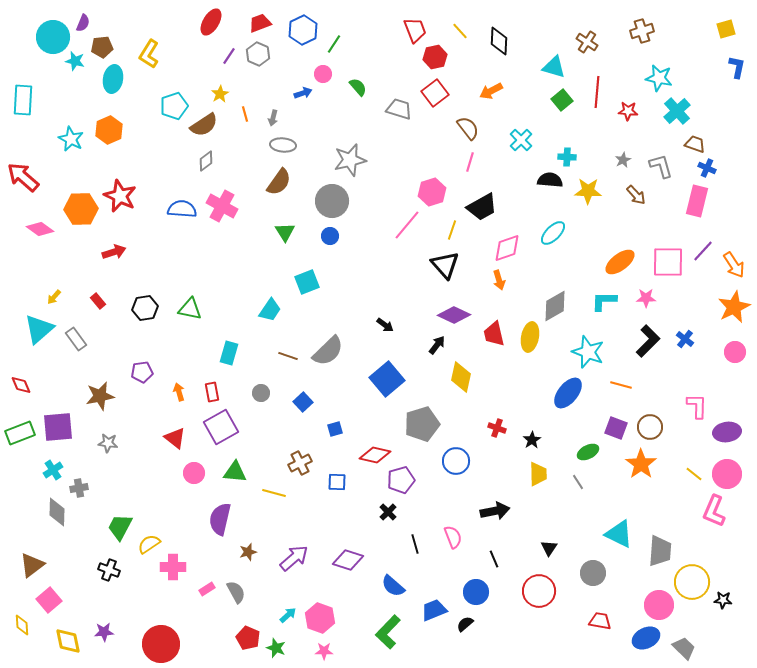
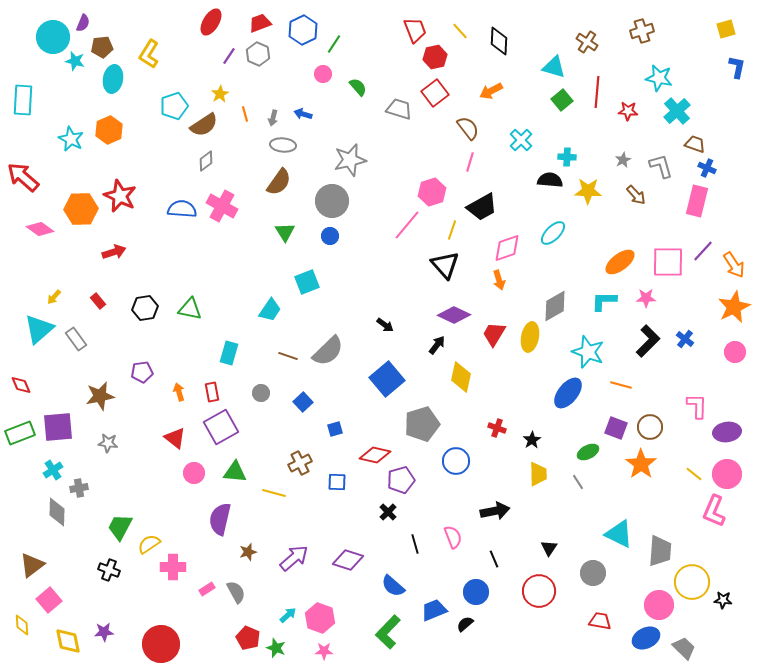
blue arrow at (303, 93): moved 21 px down; rotated 144 degrees counterclockwise
red trapezoid at (494, 334): rotated 44 degrees clockwise
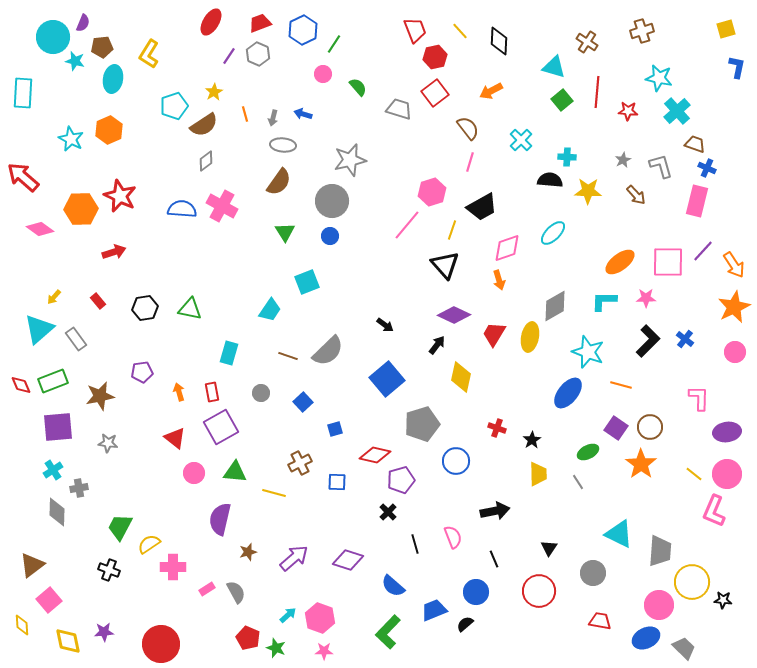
yellow star at (220, 94): moved 6 px left, 2 px up
cyan rectangle at (23, 100): moved 7 px up
pink L-shape at (697, 406): moved 2 px right, 8 px up
purple square at (616, 428): rotated 15 degrees clockwise
green rectangle at (20, 433): moved 33 px right, 52 px up
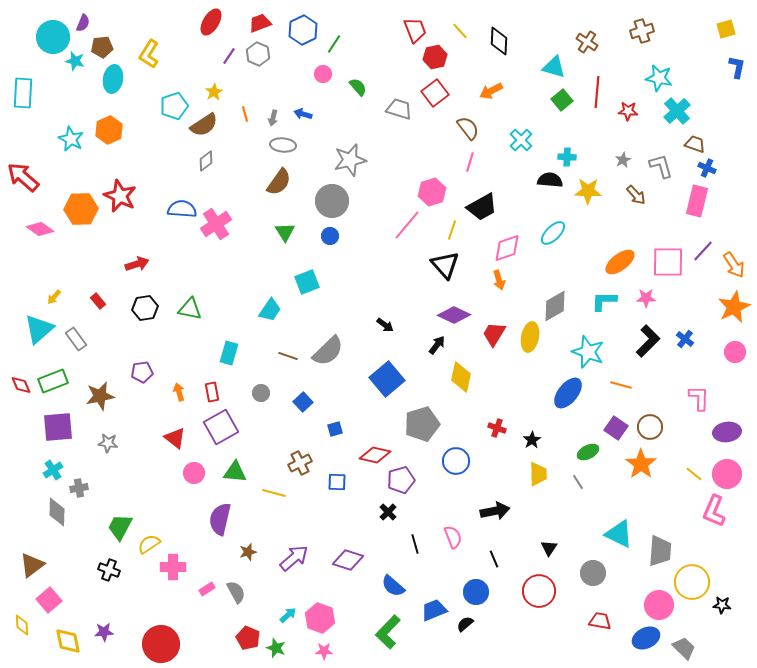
pink cross at (222, 206): moved 6 px left, 18 px down; rotated 28 degrees clockwise
red arrow at (114, 252): moved 23 px right, 12 px down
black star at (723, 600): moved 1 px left, 5 px down
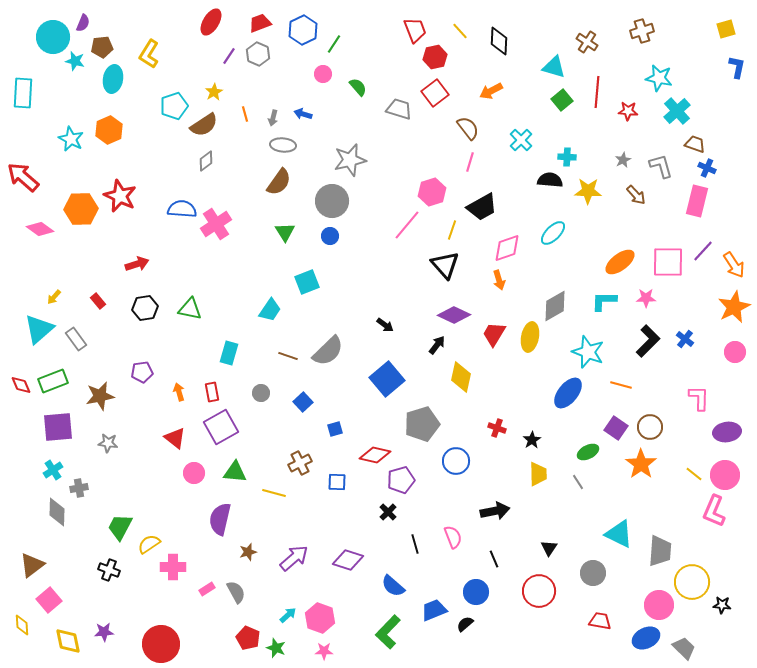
pink circle at (727, 474): moved 2 px left, 1 px down
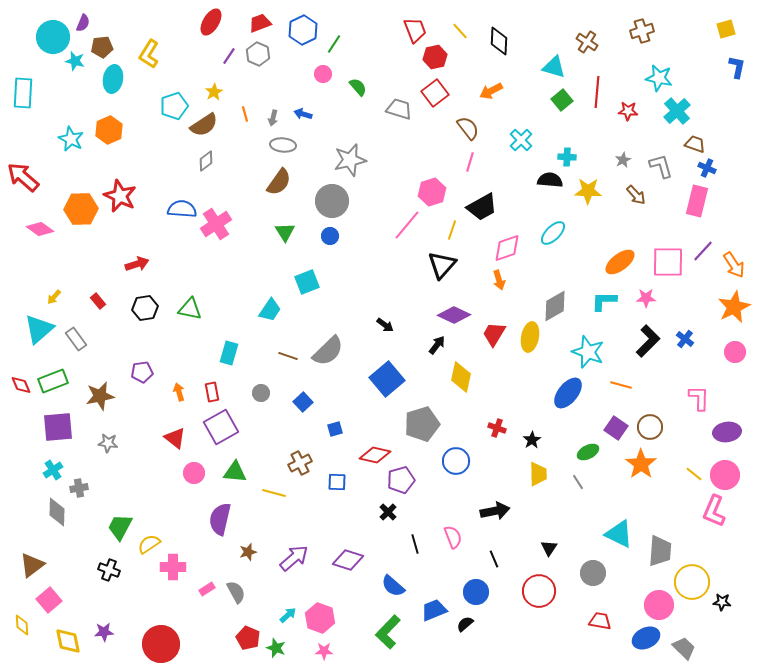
black triangle at (445, 265): moved 3 px left; rotated 24 degrees clockwise
black star at (722, 605): moved 3 px up
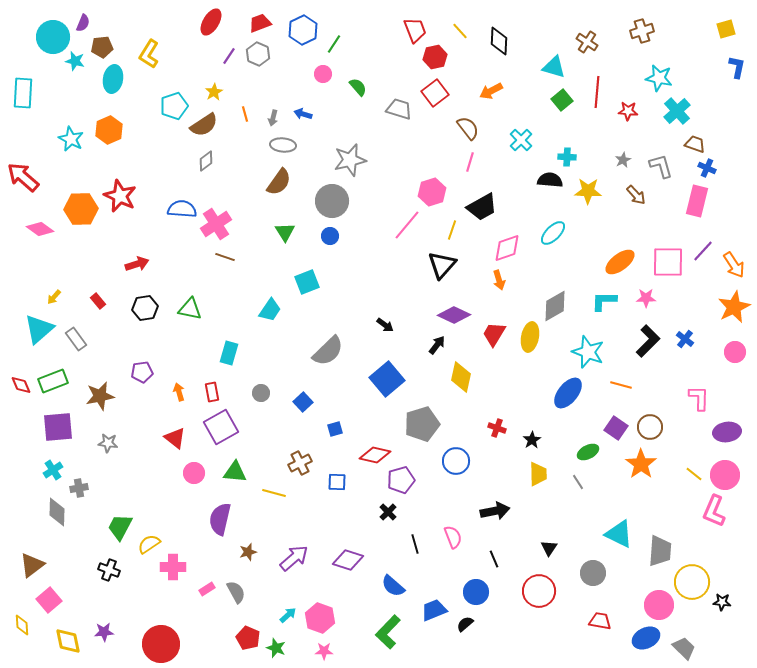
brown line at (288, 356): moved 63 px left, 99 px up
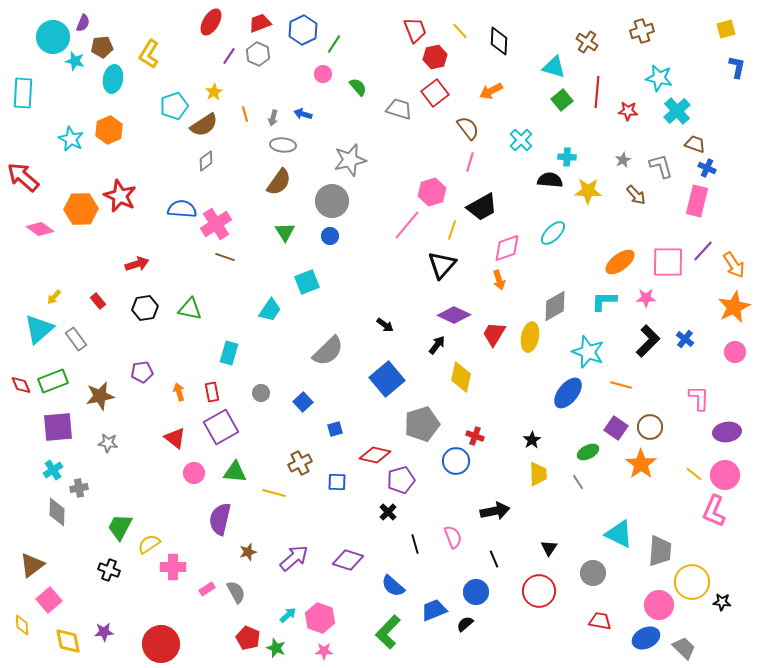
red cross at (497, 428): moved 22 px left, 8 px down
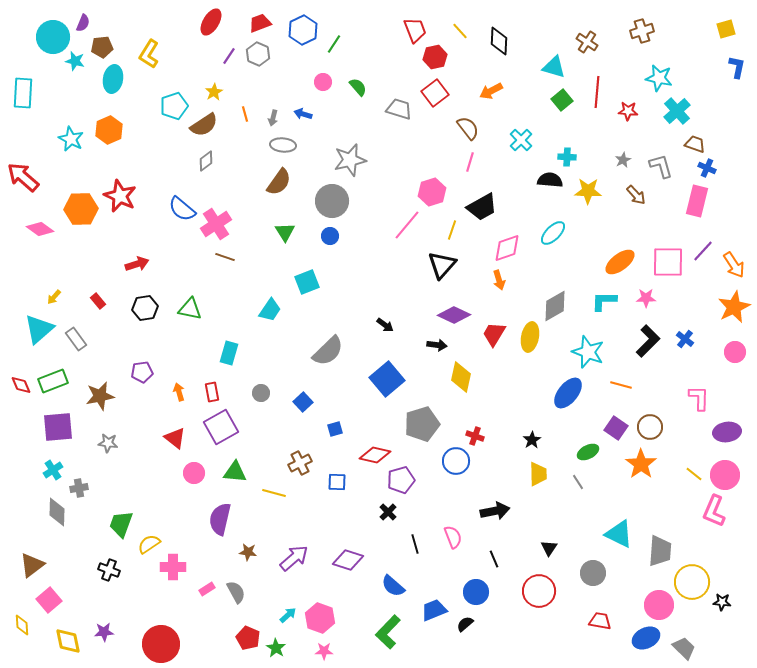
pink circle at (323, 74): moved 8 px down
blue semicircle at (182, 209): rotated 144 degrees counterclockwise
black arrow at (437, 345): rotated 60 degrees clockwise
green trapezoid at (120, 527): moved 1 px right, 3 px up; rotated 8 degrees counterclockwise
brown star at (248, 552): rotated 24 degrees clockwise
green star at (276, 648): rotated 12 degrees clockwise
